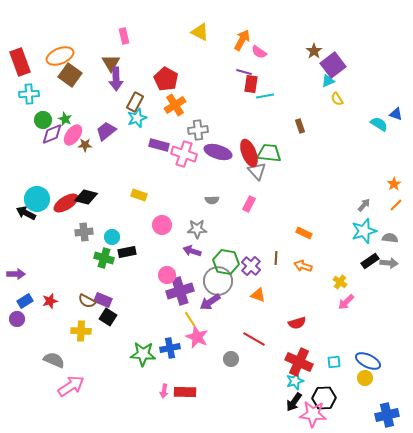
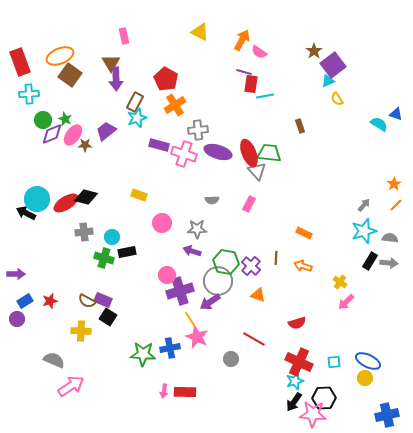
pink circle at (162, 225): moved 2 px up
black rectangle at (370, 261): rotated 24 degrees counterclockwise
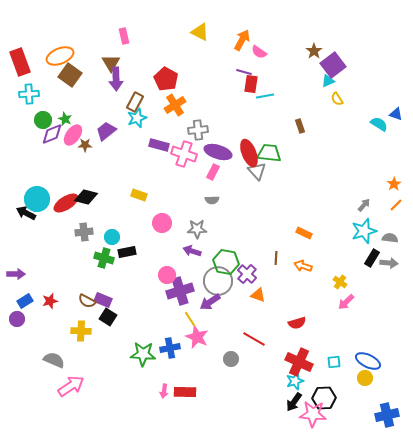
pink rectangle at (249, 204): moved 36 px left, 32 px up
black rectangle at (370, 261): moved 2 px right, 3 px up
purple cross at (251, 266): moved 4 px left, 8 px down
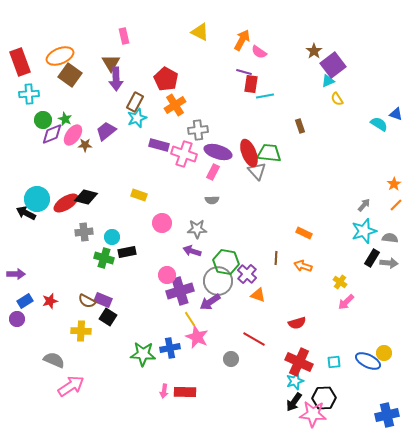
yellow circle at (365, 378): moved 19 px right, 25 px up
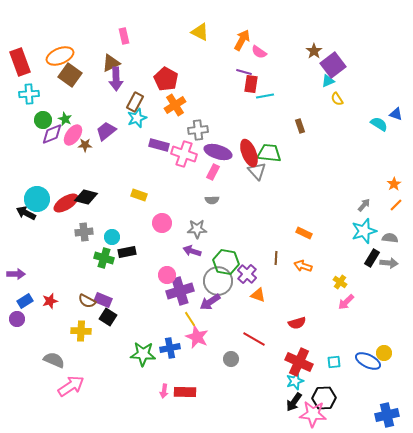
brown triangle at (111, 63): rotated 36 degrees clockwise
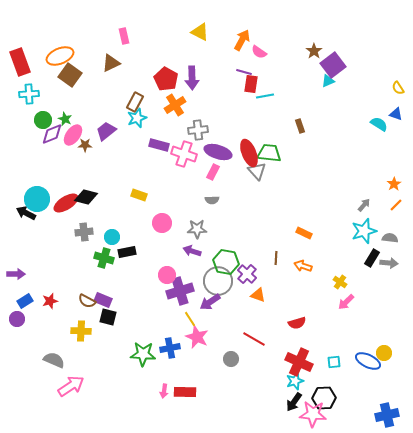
purple arrow at (116, 79): moved 76 px right, 1 px up
yellow semicircle at (337, 99): moved 61 px right, 11 px up
black square at (108, 317): rotated 18 degrees counterclockwise
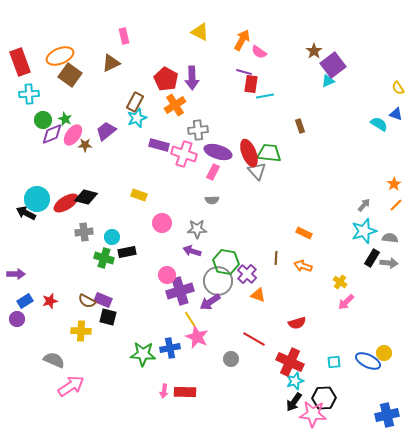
red cross at (299, 362): moved 9 px left
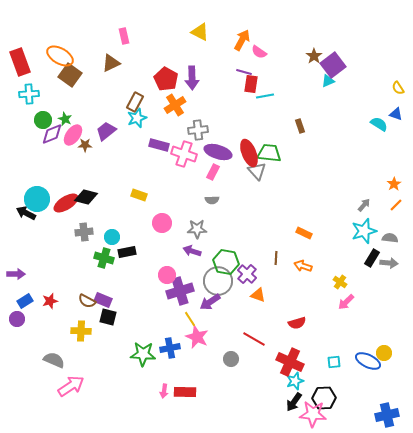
brown star at (314, 51): moved 5 px down
orange ellipse at (60, 56): rotated 52 degrees clockwise
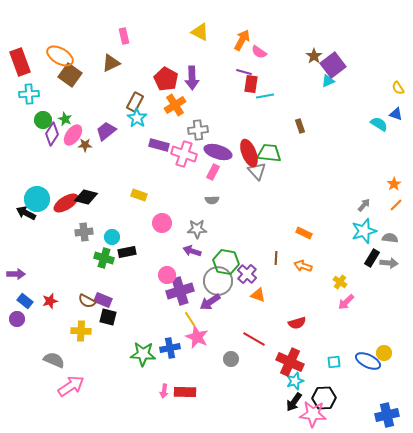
cyan star at (137, 118): rotated 18 degrees counterclockwise
purple diamond at (52, 134): rotated 35 degrees counterclockwise
blue rectangle at (25, 301): rotated 70 degrees clockwise
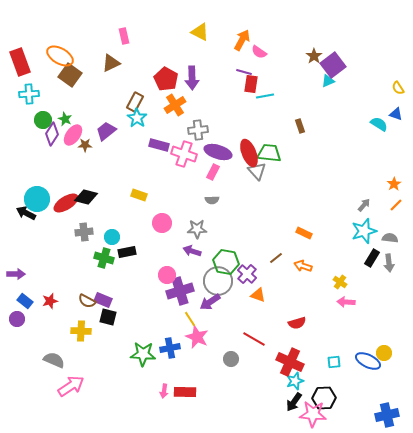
brown line at (276, 258): rotated 48 degrees clockwise
gray arrow at (389, 263): rotated 78 degrees clockwise
pink arrow at (346, 302): rotated 48 degrees clockwise
